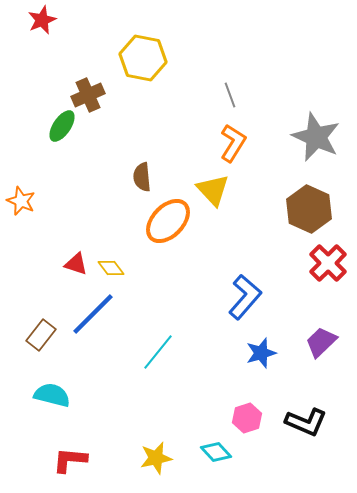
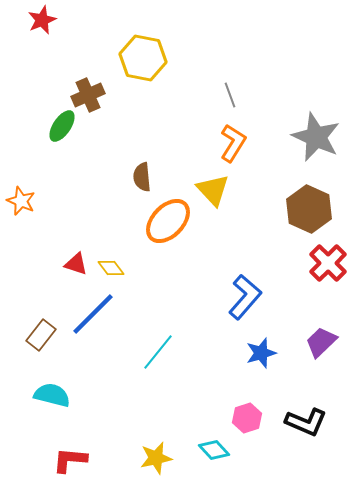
cyan diamond: moved 2 px left, 2 px up
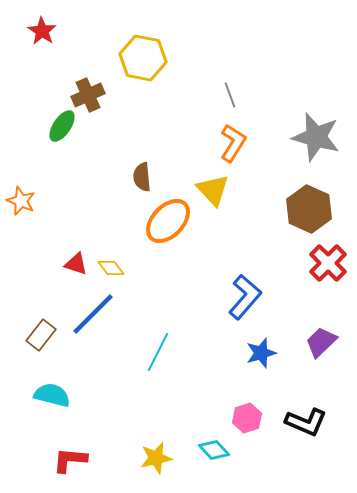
red star: moved 11 px down; rotated 16 degrees counterclockwise
gray star: rotated 9 degrees counterclockwise
cyan line: rotated 12 degrees counterclockwise
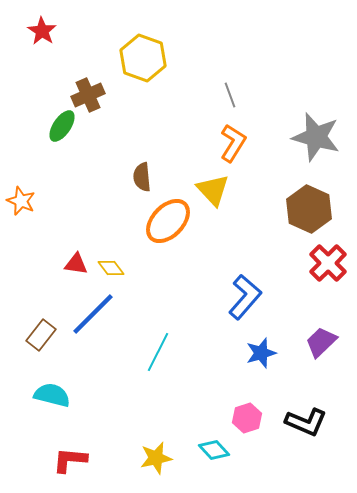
yellow hexagon: rotated 9 degrees clockwise
red triangle: rotated 10 degrees counterclockwise
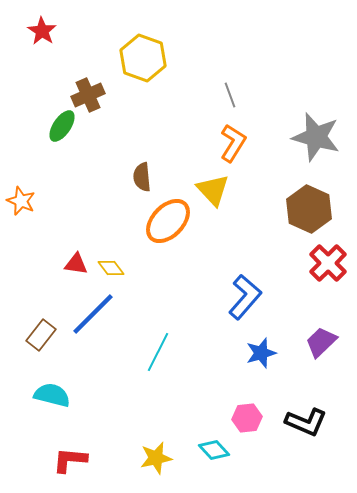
pink hexagon: rotated 12 degrees clockwise
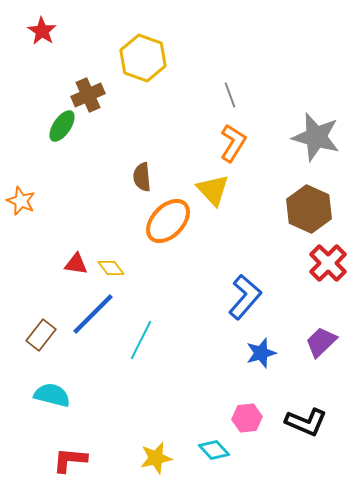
cyan line: moved 17 px left, 12 px up
